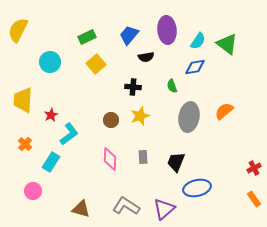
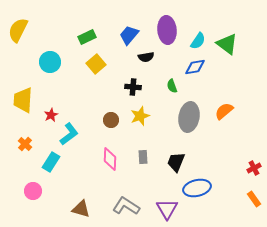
purple triangle: moved 3 px right; rotated 20 degrees counterclockwise
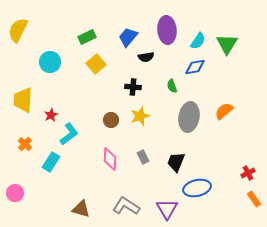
blue trapezoid: moved 1 px left, 2 px down
green triangle: rotated 25 degrees clockwise
gray rectangle: rotated 24 degrees counterclockwise
red cross: moved 6 px left, 5 px down
pink circle: moved 18 px left, 2 px down
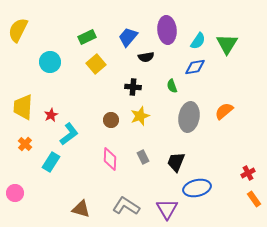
yellow trapezoid: moved 7 px down
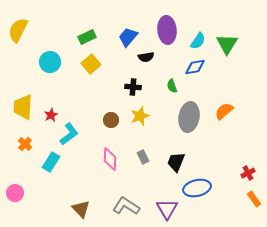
yellow square: moved 5 px left
brown triangle: rotated 30 degrees clockwise
